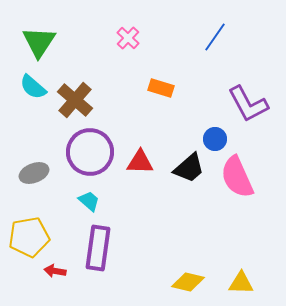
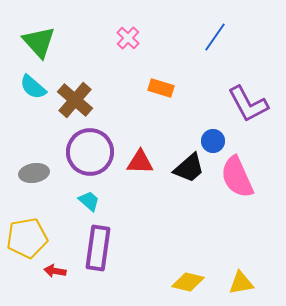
green triangle: rotated 15 degrees counterclockwise
blue circle: moved 2 px left, 2 px down
gray ellipse: rotated 12 degrees clockwise
yellow pentagon: moved 2 px left, 1 px down
yellow triangle: rotated 12 degrees counterclockwise
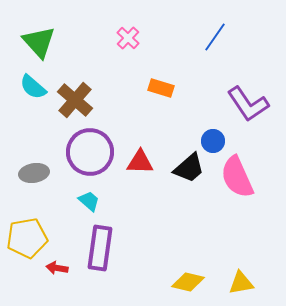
purple L-shape: rotated 6 degrees counterclockwise
purple rectangle: moved 2 px right
red arrow: moved 2 px right, 3 px up
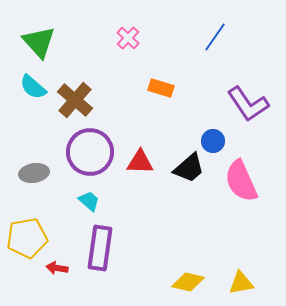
pink semicircle: moved 4 px right, 4 px down
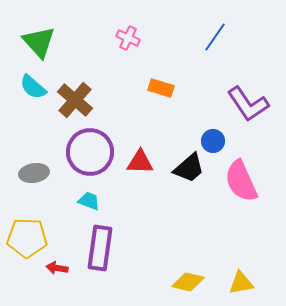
pink cross: rotated 20 degrees counterclockwise
cyan trapezoid: rotated 20 degrees counterclockwise
yellow pentagon: rotated 12 degrees clockwise
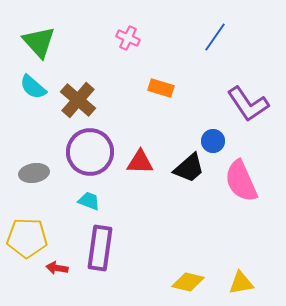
brown cross: moved 3 px right
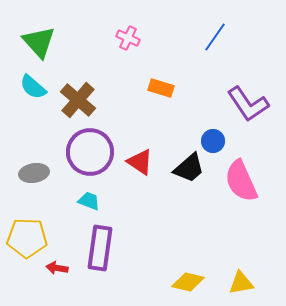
red triangle: rotated 32 degrees clockwise
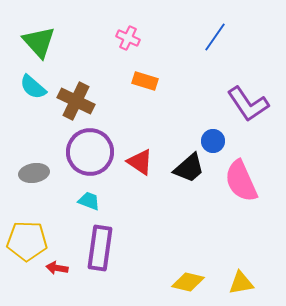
orange rectangle: moved 16 px left, 7 px up
brown cross: moved 2 px left, 1 px down; rotated 15 degrees counterclockwise
yellow pentagon: moved 3 px down
